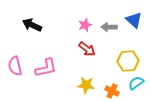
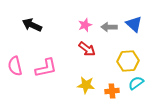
blue triangle: moved 4 px down
orange cross: rotated 32 degrees counterclockwise
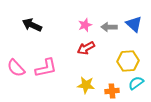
red arrow: moved 1 px left, 1 px up; rotated 114 degrees clockwise
pink semicircle: moved 1 px right, 2 px down; rotated 30 degrees counterclockwise
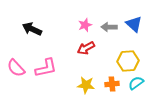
black arrow: moved 4 px down
orange cross: moved 7 px up
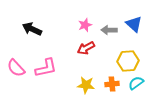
gray arrow: moved 3 px down
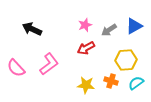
blue triangle: moved 2 px down; rotated 48 degrees clockwise
gray arrow: rotated 35 degrees counterclockwise
yellow hexagon: moved 2 px left, 1 px up
pink L-shape: moved 3 px right, 4 px up; rotated 25 degrees counterclockwise
orange cross: moved 1 px left, 3 px up; rotated 24 degrees clockwise
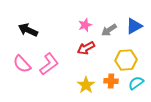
black arrow: moved 4 px left, 1 px down
pink semicircle: moved 6 px right, 4 px up
orange cross: rotated 16 degrees counterclockwise
yellow star: rotated 30 degrees clockwise
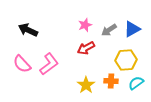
blue triangle: moved 2 px left, 3 px down
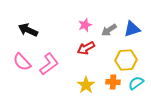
blue triangle: rotated 12 degrees clockwise
pink semicircle: moved 2 px up
orange cross: moved 2 px right, 1 px down
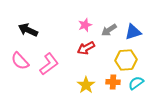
blue triangle: moved 1 px right, 3 px down
pink semicircle: moved 2 px left, 1 px up
